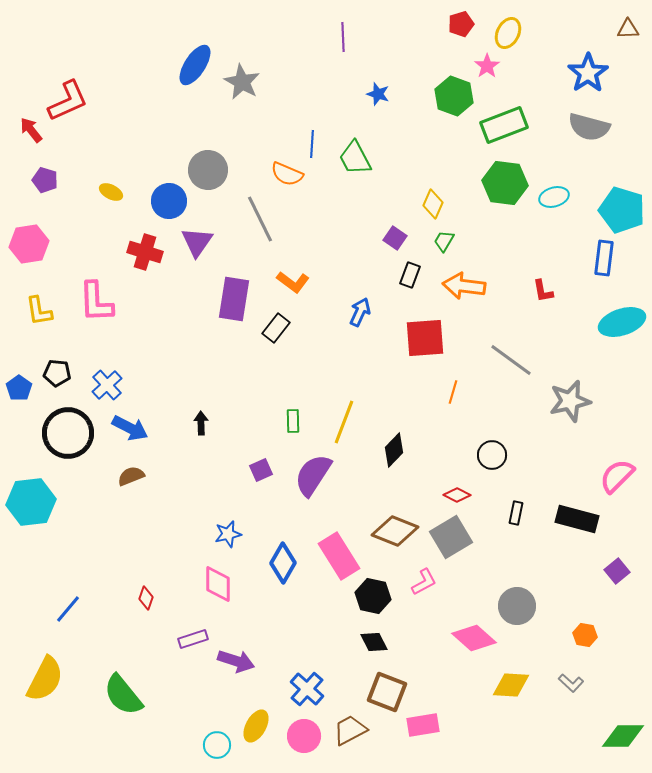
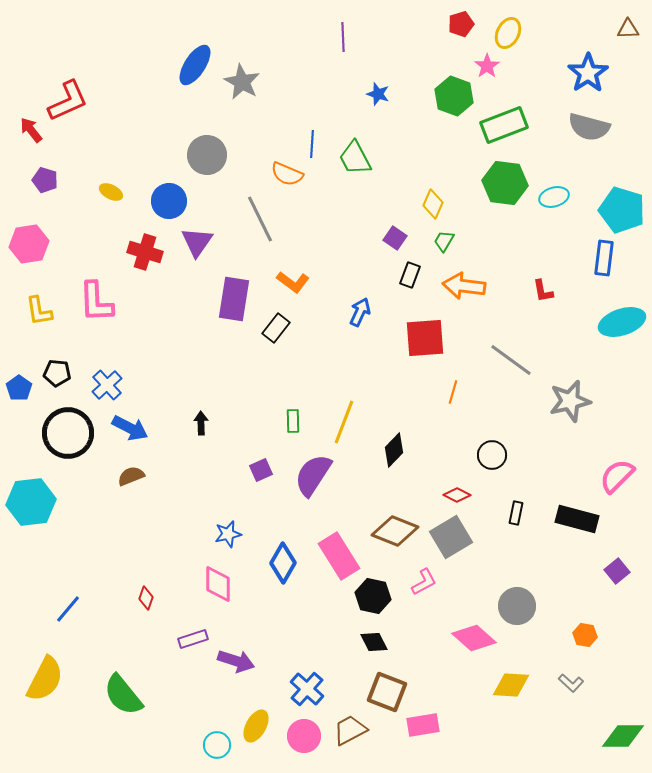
gray circle at (208, 170): moved 1 px left, 15 px up
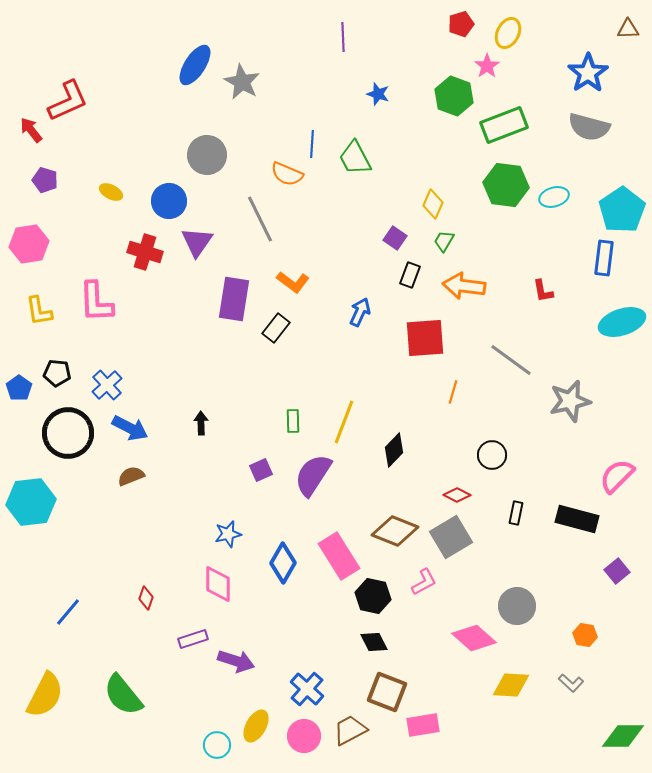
green hexagon at (505, 183): moved 1 px right, 2 px down
cyan pentagon at (622, 210): rotated 21 degrees clockwise
blue line at (68, 609): moved 3 px down
yellow semicircle at (45, 679): moved 16 px down
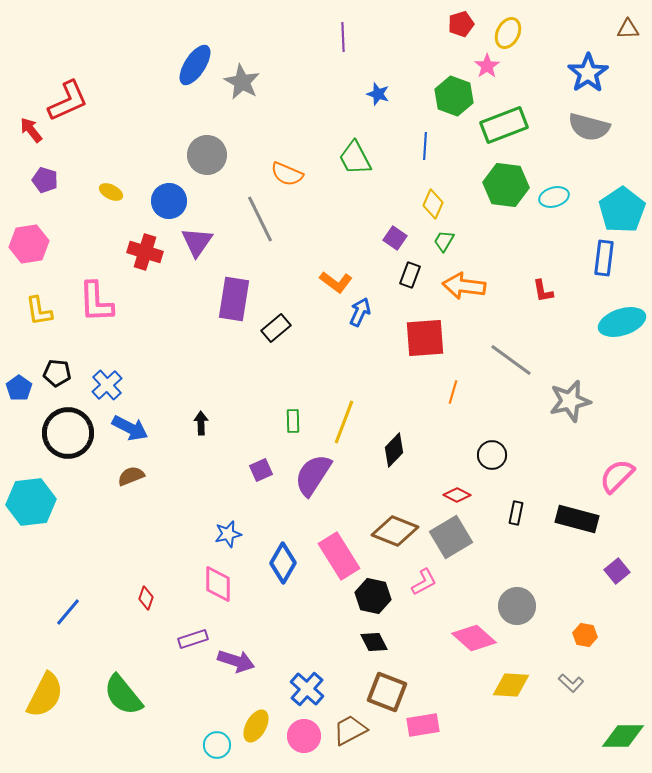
blue line at (312, 144): moved 113 px right, 2 px down
orange L-shape at (293, 282): moved 43 px right
black rectangle at (276, 328): rotated 12 degrees clockwise
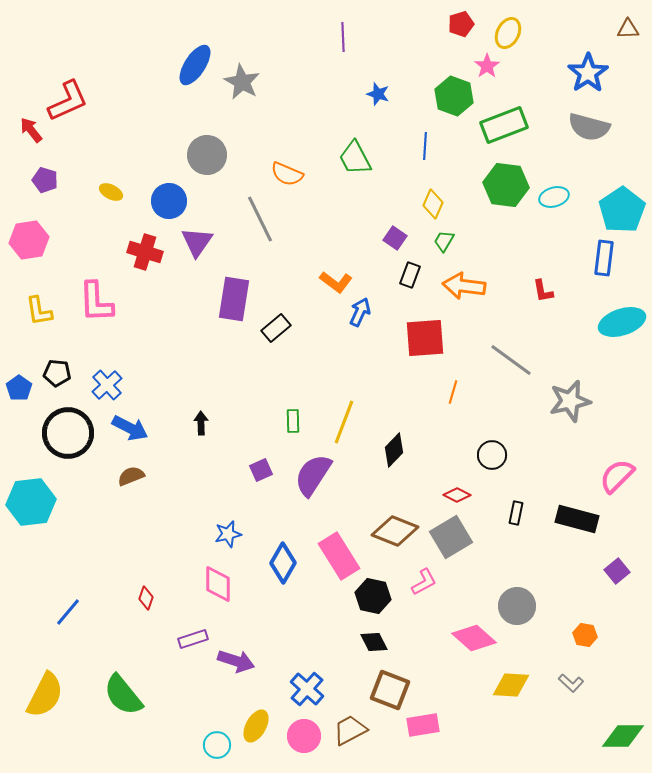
pink hexagon at (29, 244): moved 4 px up
brown square at (387, 692): moved 3 px right, 2 px up
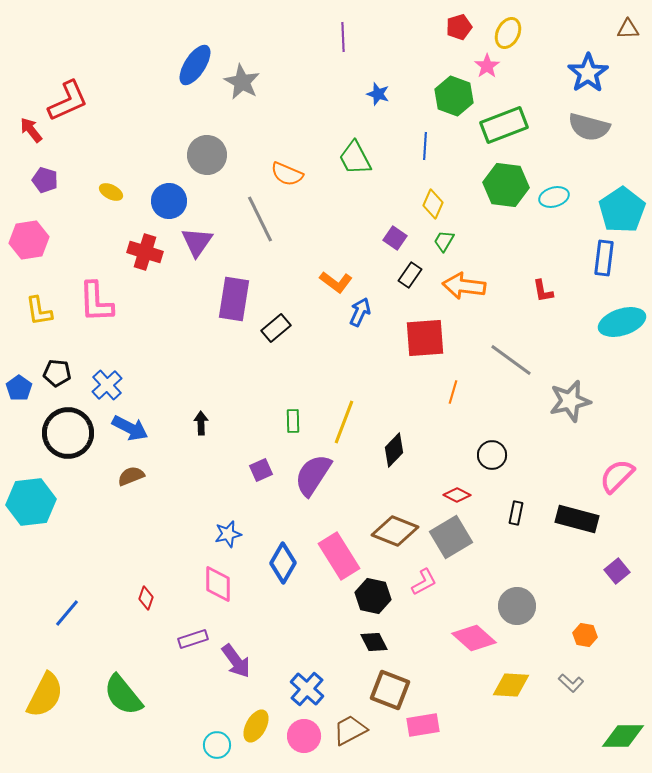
red pentagon at (461, 24): moved 2 px left, 3 px down
black rectangle at (410, 275): rotated 15 degrees clockwise
blue line at (68, 612): moved 1 px left, 1 px down
purple arrow at (236, 661): rotated 36 degrees clockwise
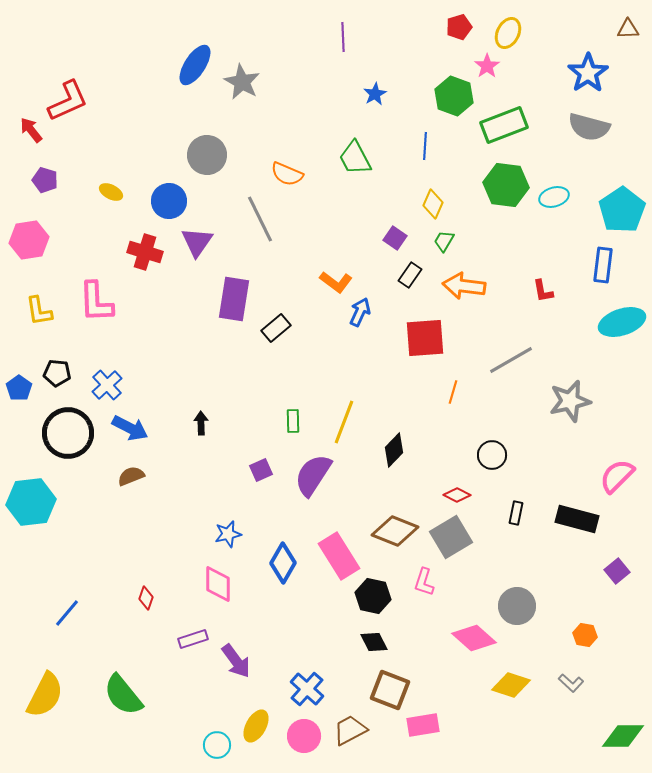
blue star at (378, 94): moved 3 px left; rotated 25 degrees clockwise
blue rectangle at (604, 258): moved 1 px left, 7 px down
gray line at (511, 360): rotated 66 degrees counterclockwise
pink L-shape at (424, 582): rotated 136 degrees clockwise
yellow diamond at (511, 685): rotated 15 degrees clockwise
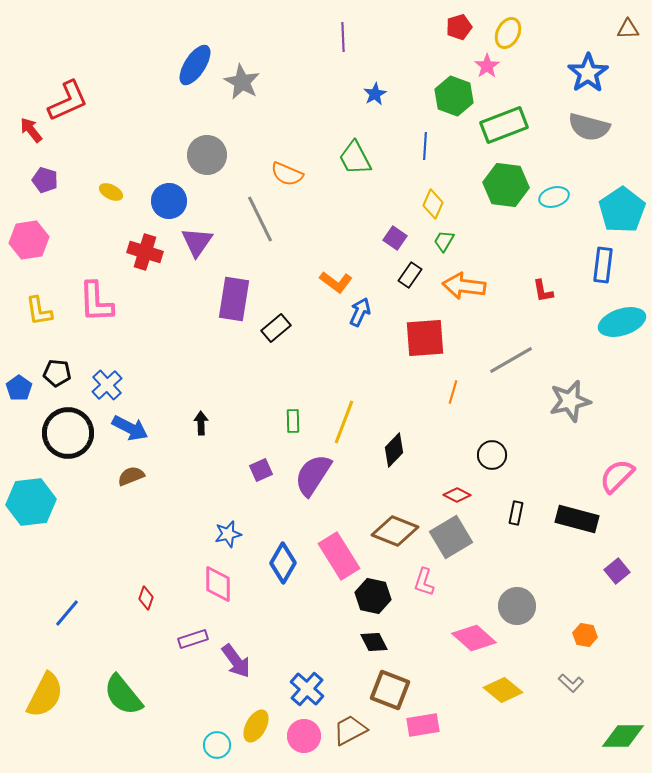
yellow diamond at (511, 685): moved 8 px left, 5 px down; rotated 21 degrees clockwise
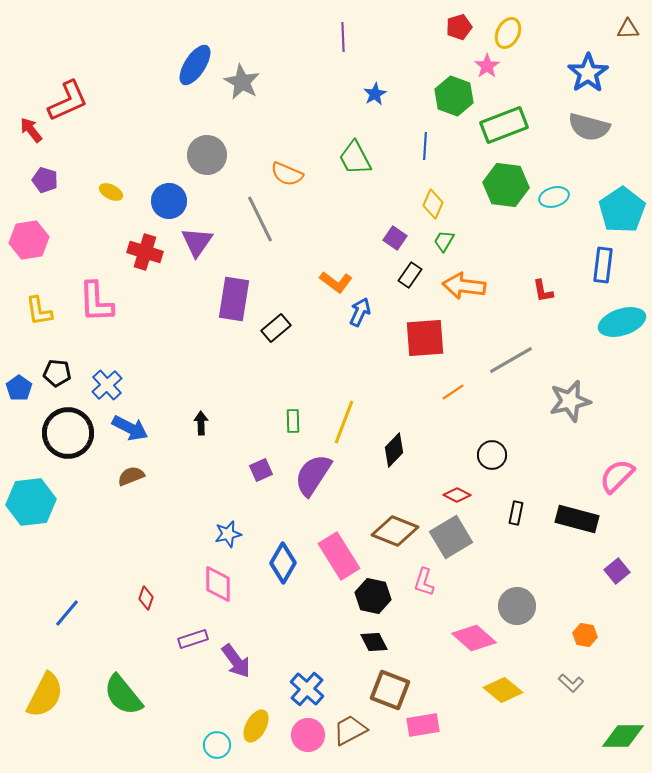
orange line at (453, 392): rotated 40 degrees clockwise
pink circle at (304, 736): moved 4 px right, 1 px up
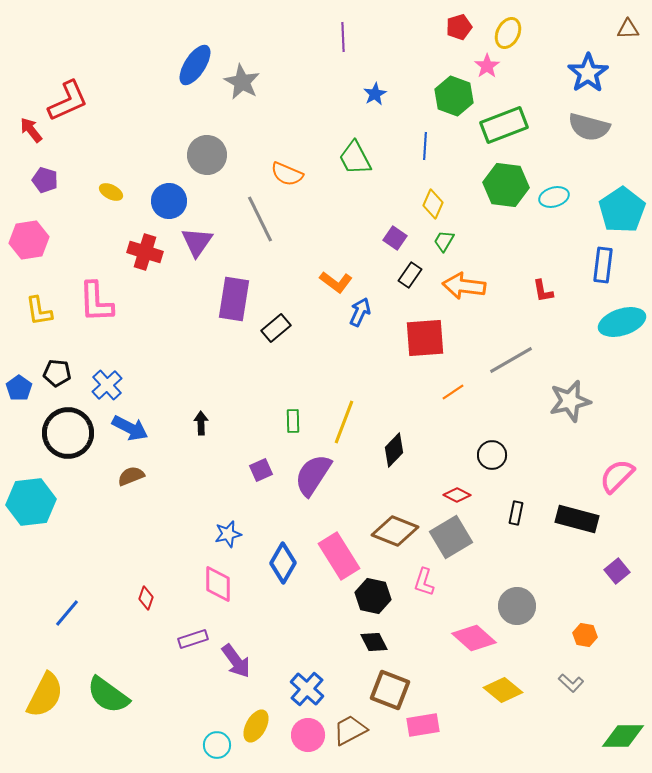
green semicircle at (123, 695): moved 15 px left; rotated 15 degrees counterclockwise
